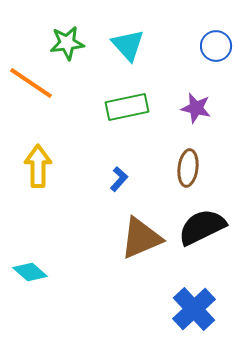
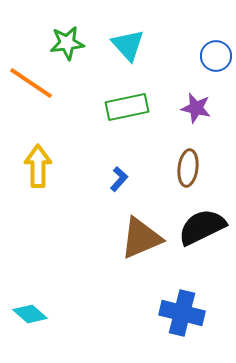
blue circle: moved 10 px down
cyan diamond: moved 42 px down
blue cross: moved 12 px left, 4 px down; rotated 33 degrees counterclockwise
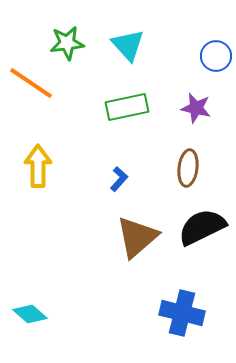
brown triangle: moved 4 px left, 1 px up; rotated 18 degrees counterclockwise
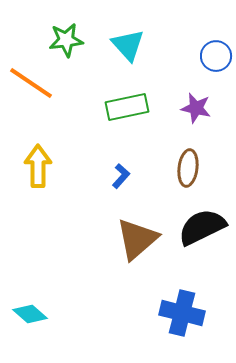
green star: moved 1 px left, 3 px up
blue L-shape: moved 2 px right, 3 px up
brown triangle: moved 2 px down
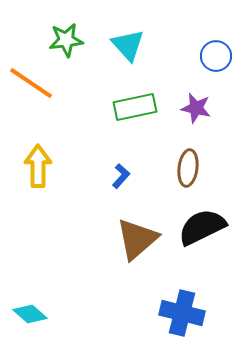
green rectangle: moved 8 px right
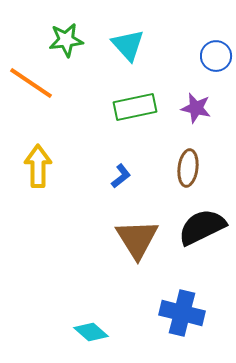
blue L-shape: rotated 10 degrees clockwise
brown triangle: rotated 21 degrees counterclockwise
cyan diamond: moved 61 px right, 18 px down
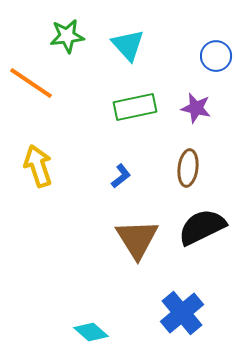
green star: moved 1 px right, 4 px up
yellow arrow: rotated 18 degrees counterclockwise
blue cross: rotated 36 degrees clockwise
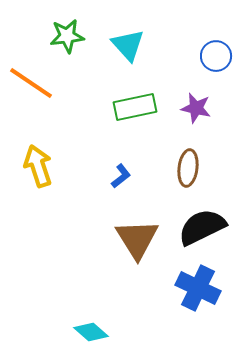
blue cross: moved 16 px right, 25 px up; rotated 24 degrees counterclockwise
